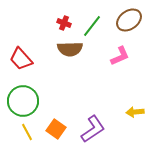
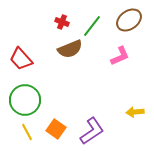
red cross: moved 2 px left, 1 px up
brown semicircle: rotated 20 degrees counterclockwise
green circle: moved 2 px right, 1 px up
purple L-shape: moved 1 px left, 2 px down
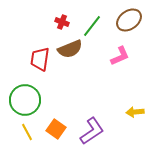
red trapezoid: moved 19 px right; rotated 50 degrees clockwise
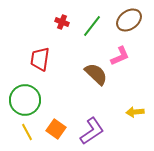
brown semicircle: moved 26 px right, 25 px down; rotated 115 degrees counterclockwise
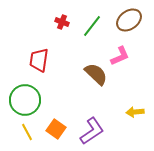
red trapezoid: moved 1 px left, 1 px down
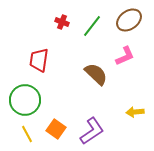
pink L-shape: moved 5 px right
yellow line: moved 2 px down
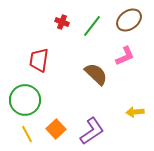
orange square: rotated 12 degrees clockwise
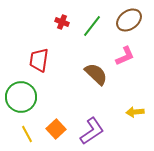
green circle: moved 4 px left, 3 px up
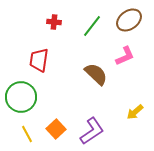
red cross: moved 8 px left; rotated 16 degrees counterclockwise
yellow arrow: rotated 36 degrees counterclockwise
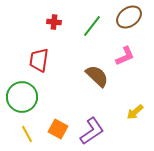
brown ellipse: moved 3 px up
brown semicircle: moved 1 px right, 2 px down
green circle: moved 1 px right
orange square: moved 2 px right; rotated 18 degrees counterclockwise
